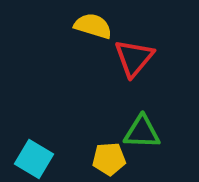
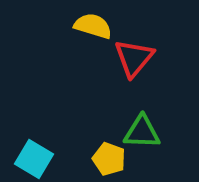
yellow pentagon: rotated 24 degrees clockwise
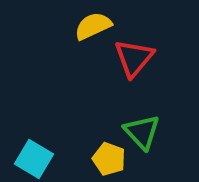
yellow semicircle: rotated 42 degrees counterclockwise
green triangle: rotated 45 degrees clockwise
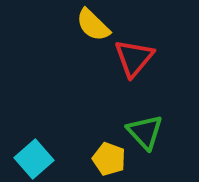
yellow semicircle: moved 1 px up; rotated 111 degrees counterclockwise
green triangle: moved 3 px right
cyan square: rotated 18 degrees clockwise
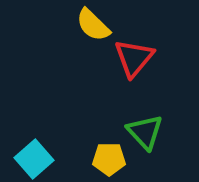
yellow pentagon: rotated 20 degrees counterclockwise
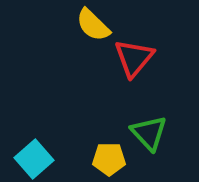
green triangle: moved 4 px right, 1 px down
